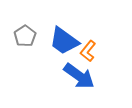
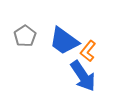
blue arrow: moved 4 px right; rotated 20 degrees clockwise
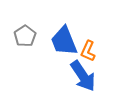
blue trapezoid: rotated 32 degrees clockwise
orange L-shape: rotated 15 degrees counterclockwise
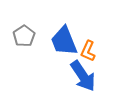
gray pentagon: moved 1 px left
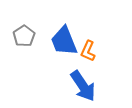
blue arrow: moved 10 px down
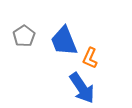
orange L-shape: moved 2 px right, 7 px down
blue arrow: moved 1 px left, 2 px down
